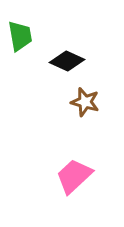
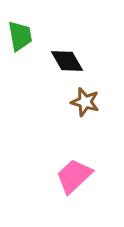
black diamond: rotated 36 degrees clockwise
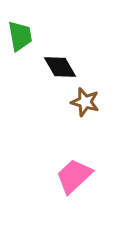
black diamond: moved 7 px left, 6 px down
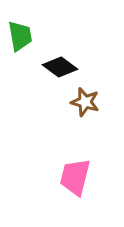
black diamond: rotated 24 degrees counterclockwise
pink trapezoid: moved 1 px right, 1 px down; rotated 33 degrees counterclockwise
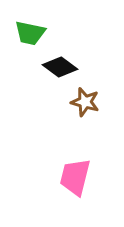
green trapezoid: moved 10 px right, 3 px up; rotated 112 degrees clockwise
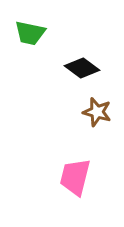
black diamond: moved 22 px right, 1 px down
brown star: moved 12 px right, 10 px down
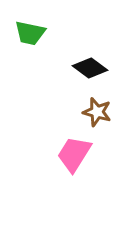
black diamond: moved 8 px right
pink trapezoid: moved 1 px left, 23 px up; rotated 18 degrees clockwise
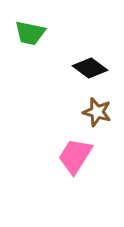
pink trapezoid: moved 1 px right, 2 px down
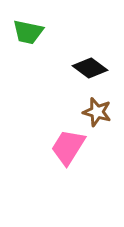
green trapezoid: moved 2 px left, 1 px up
pink trapezoid: moved 7 px left, 9 px up
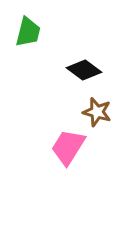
green trapezoid: rotated 88 degrees counterclockwise
black diamond: moved 6 px left, 2 px down
